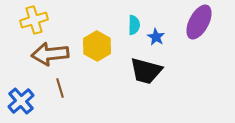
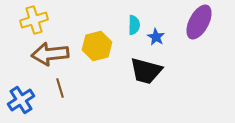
yellow hexagon: rotated 16 degrees clockwise
blue cross: moved 1 px up; rotated 8 degrees clockwise
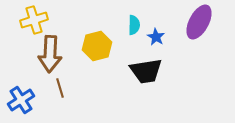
brown arrow: rotated 81 degrees counterclockwise
black trapezoid: rotated 24 degrees counterclockwise
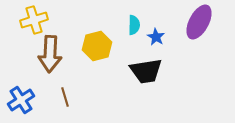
brown line: moved 5 px right, 9 px down
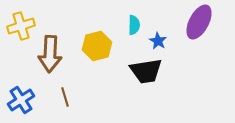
yellow cross: moved 13 px left, 6 px down
blue star: moved 2 px right, 4 px down
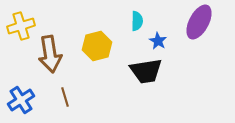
cyan semicircle: moved 3 px right, 4 px up
brown arrow: rotated 12 degrees counterclockwise
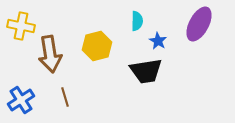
purple ellipse: moved 2 px down
yellow cross: rotated 28 degrees clockwise
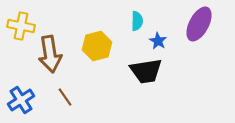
brown line: rotated 18 degrees counterclockwise
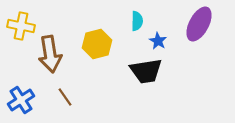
yellow hexagon: moved 2 px up
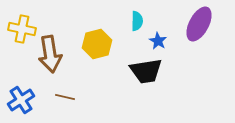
yellow cross: moved 1 px right, 3 px down
brown line: rotated 42 degrees counterclockwise
